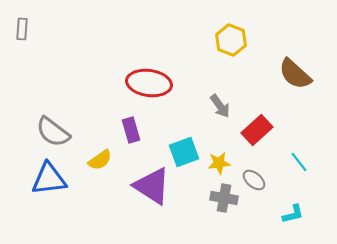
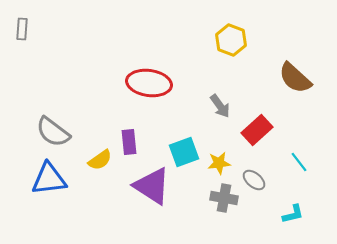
brown semicircle: moved 4 px down
purple rectangle: moved 2 px left, 12 px down; rotated 10 degrees clockwise
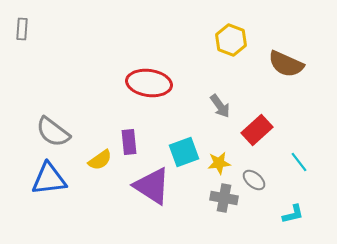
brown semicircle: moved 9 px left, 14 px up; rotated 18 degrees counterclockwise
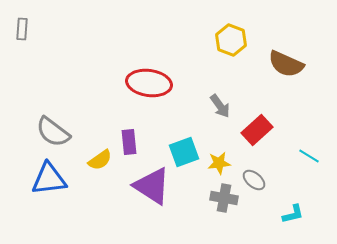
cyan line: moved 10 px right, 6 px up; rotated 20 degrees counterclockwise
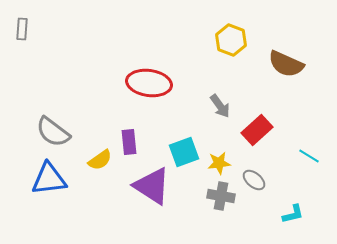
gray cross: moved 3 px left, 2 px up
